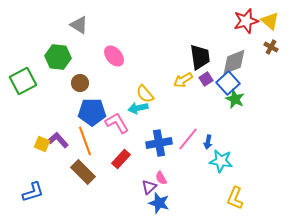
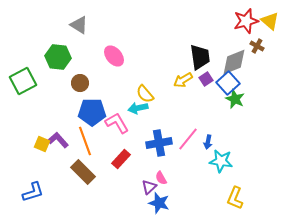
brown cross: moved 14 px left, 1 px up
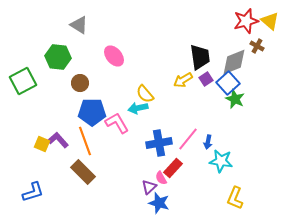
red rectangle: moved 52 px right, 9 px down
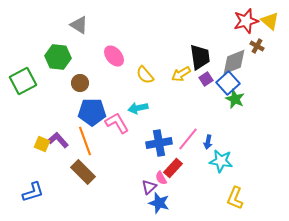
yellow arrow: moved 2 px left, 6 px up
yellow semicircle: moved 19 px up
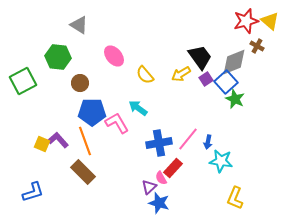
black trapezoid: rotated 28 degrees counterclockwise
blue square: moved 2 px left, 1 px up
cyan arrow: rotated 48 degrees clockwise
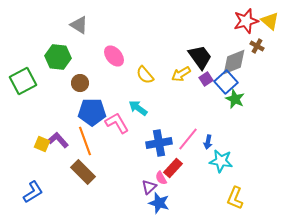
blue L-shape: rotated 15 degrees counterclockwise
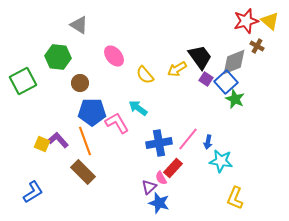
yellow arrow: moved 4 px left, 5 px up
purple square: rotated 24 degrees counterclockwise
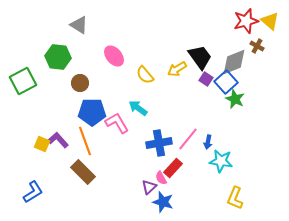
blue star: moved 4 px right, 1 px up
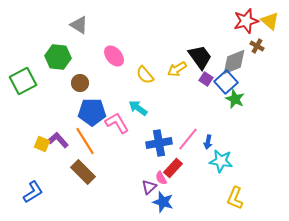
orange line: rotated 12 degrees counterclockwise
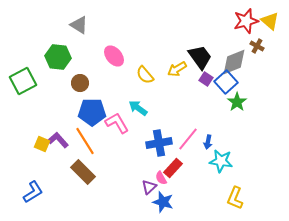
green star: moved 2 px right, 3 px down; rotated 12 degrees clockwise
